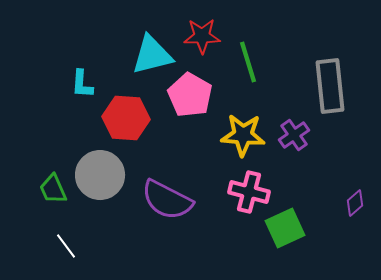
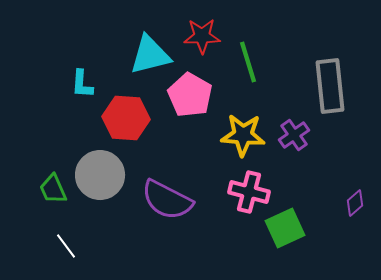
cyan triangle: moved 2 px left
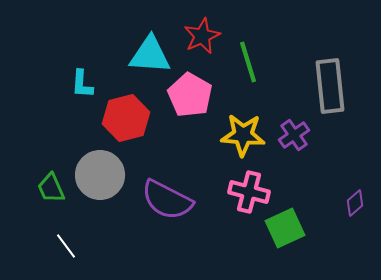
red star: rotated 24 degrees counterclockwise
cyan triangle: rotated 18 degrees clockwise
red hexagon: rotated 18 degrees counterclockwise
green trapezoid: moved 2 px left, 1 px up
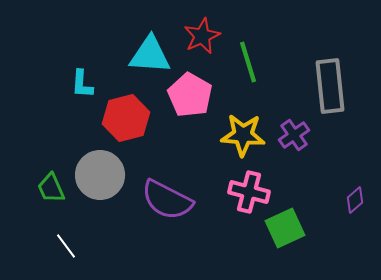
purple diamond: moved 3 px up
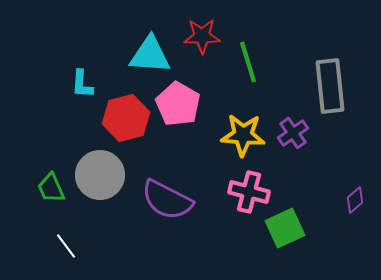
red star: rotated 24 degrees clockwise
pink pentagon: moved 12 px left, 9 px down
purple cross: moved 1 px left, 2 px up
